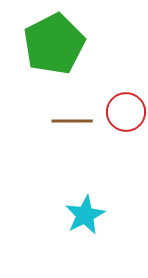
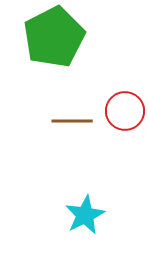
green pentagon: moved 7 px up
red circle: moved 1 px left, 1 px up
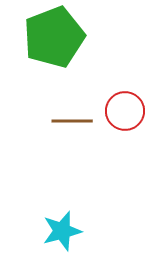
green pentagon: rotated 6 degrees clockwise
cyan star: moved 23 px left, 16 px down; rotated 12 degrees clockwise
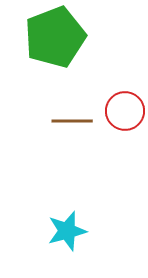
green pentagon: moved 1 px right
cyan star: moved 5 px right
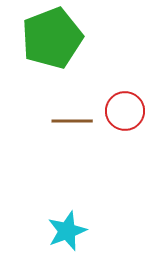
green pentagon: moved 3 px left, 1 px down
cyan star: rotated 6 degrees counterclockwise
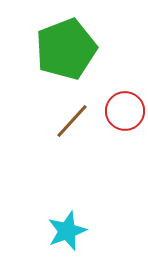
green pentagon: moved 14 px right, 11 px down
brown line: rotated 48 degrees counterclockwise
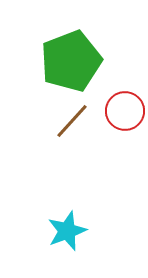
green pentagon: moved 5 px right, 12 px down
